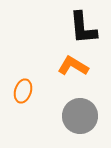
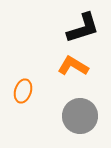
black L-shape: rotated 102 degrees counterclockwise
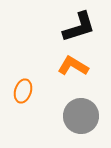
black L-shape: moved 4 px left, 1 px up
gray circle: moved 1 px right
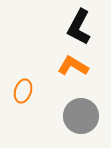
black L-shape: rotated 135 degrees clockwise
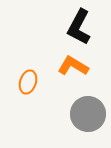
orange ellipse: moved 5 px right, 9 px up
gray circle: moved 7 px right, 2 px up
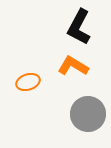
orange ellipse: rotated 55 degrees clockwise
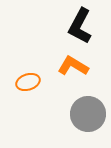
black L-shape: moved 1 px right, 1 px up
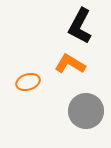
orange L-shape: moved 3 px left, 2 px up
gray circle: moved 2 px left, 3 px up
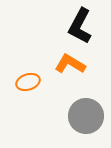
gray circle: moved 5 px down
